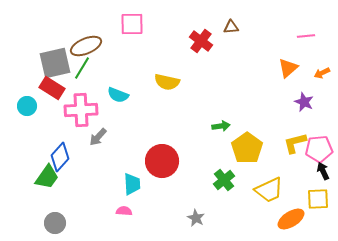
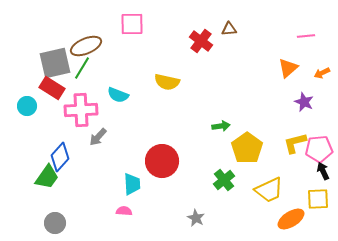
brown triangle: moved 2 px left, 2 px down
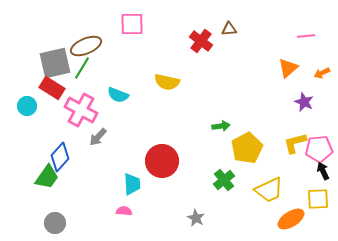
pink cross: rotated 32 degrees clockwise
yellow pentagon: rotated 8 degrees clockwise
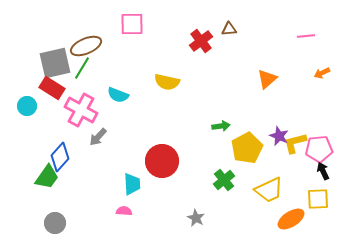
red cross: rotated 15 degrees clockwise
orange triangle: moved 21 px left, 11 px down
purple star: moved 25 px left, 34 px down
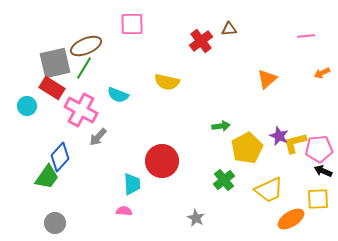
green line: moved 2 px right
black arrow: rotated 42 degrees counterclockwise
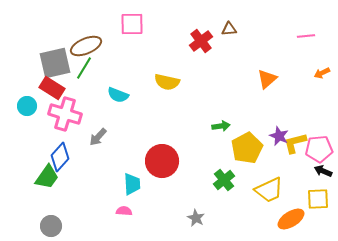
pink cross: moved 16 px left, 4 px down; rotated 12 degrees counterclockwise
gray circle: moved 4 px left, 3 px down
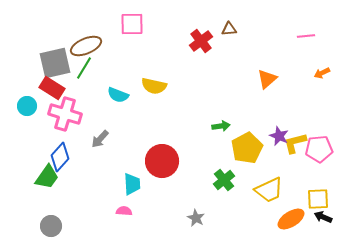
yellow semicircle: moved 13 px left, 4 px down
gray arrow: moved 2 px right, 2 px down
black arrow: moved 46 px down
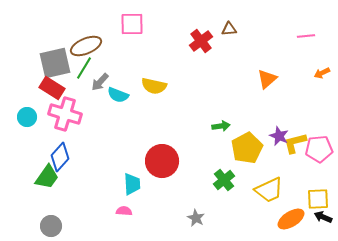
cyan circle: moved 11 px down
gray arrow: moved 57 px up
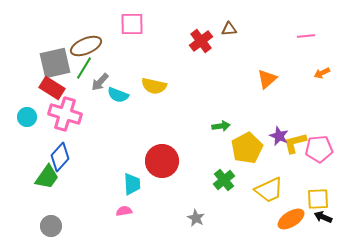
pink semicircle: rotated 14 degrees counterclockwise
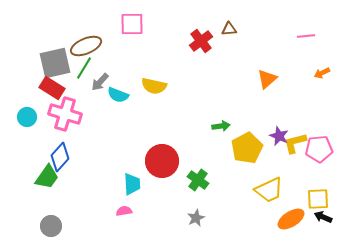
green cross: moved 26 px left; rotated 15 degrees counterclockwise
gray star: rotated 18 degrees clockwise
